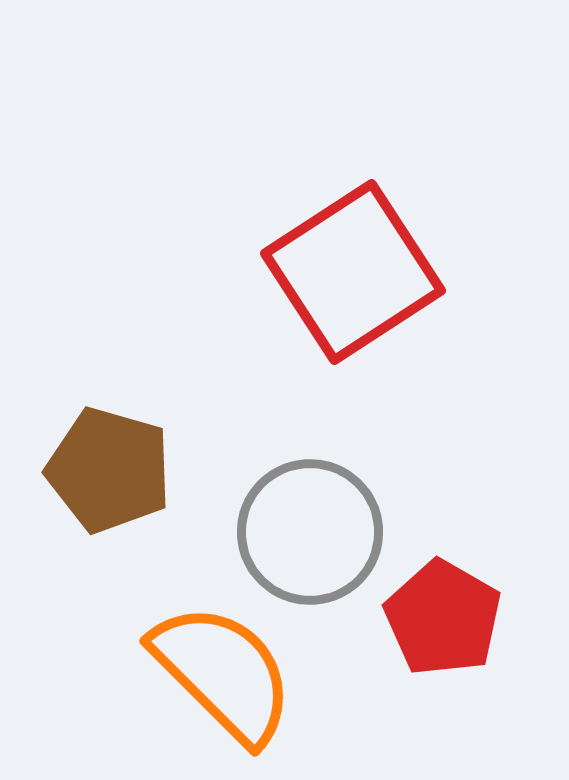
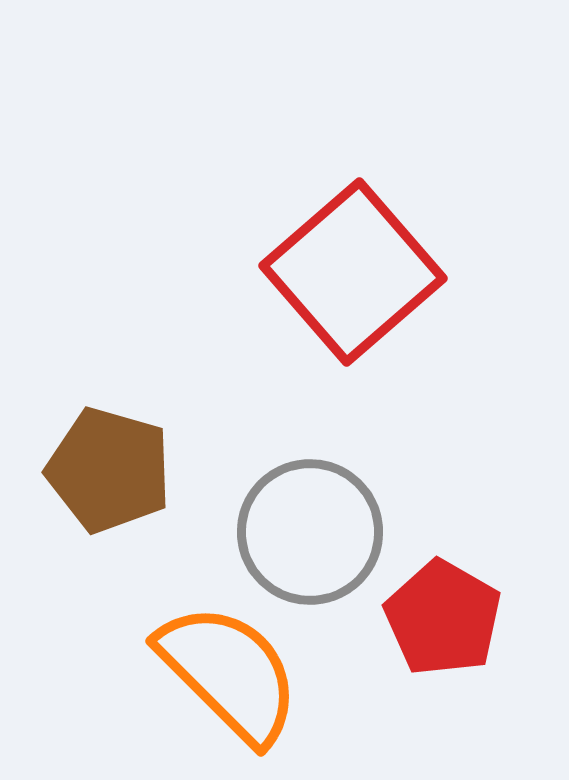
red square: rotated 8 degrees counterclockwise
orange semicircle: moved 6 px right
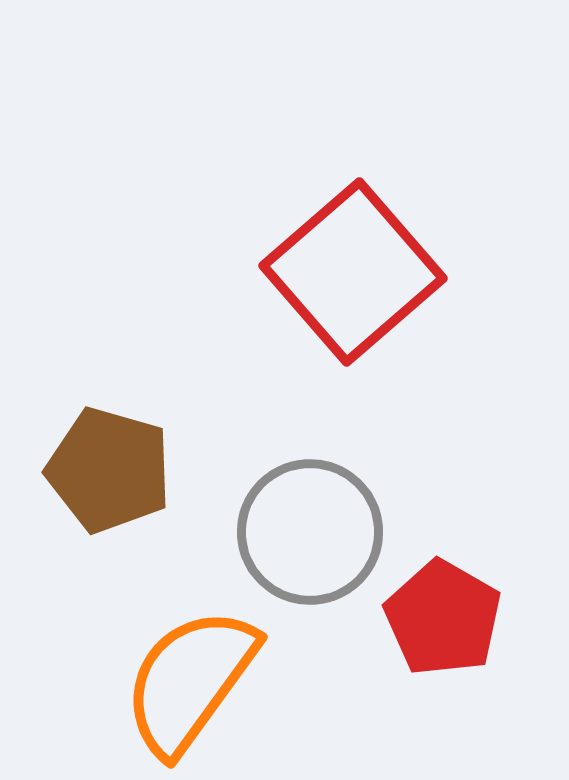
orange semicircle: moved 39 px left, 8 px down; rotated 99 degrees counterclockwise
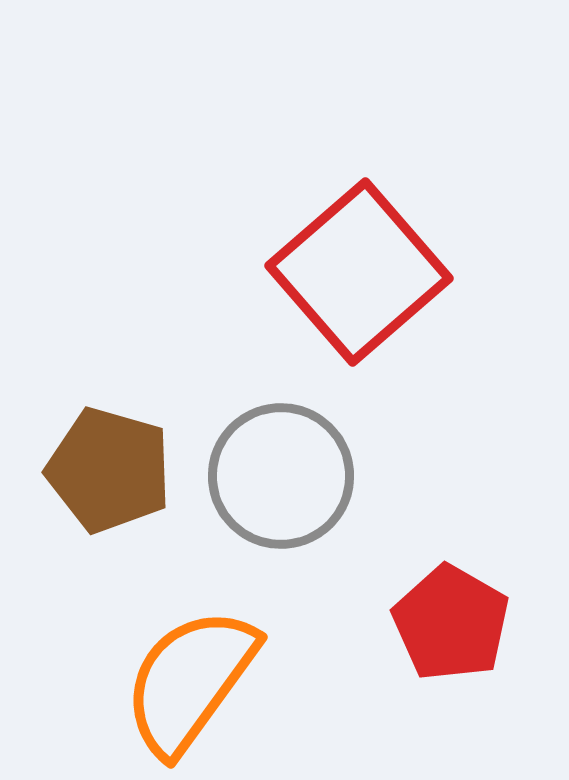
red square: moved 6 px right
gray circle: moved 29 px left, 56 px up
red pentagon: moved 8 px right, 5 px down
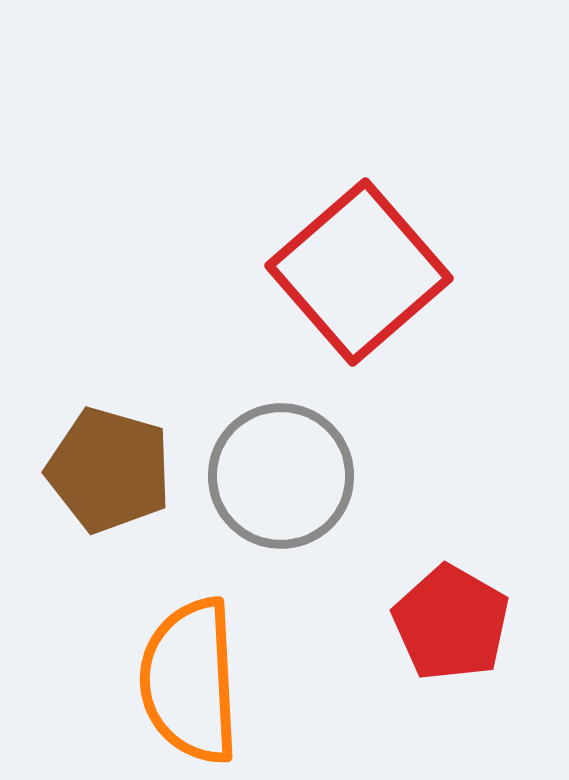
orange semicircle: rotated 39 degrees counterclockwise
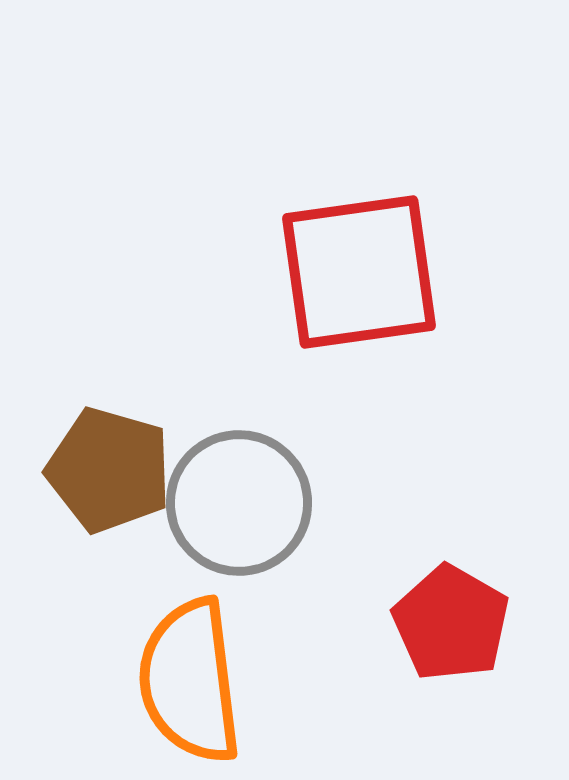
red square: rotated 33 degrees clockwise
gray circle: moved 42 px left, 27 px down
orange semicircle: rotated 4 degrees counterclockwise
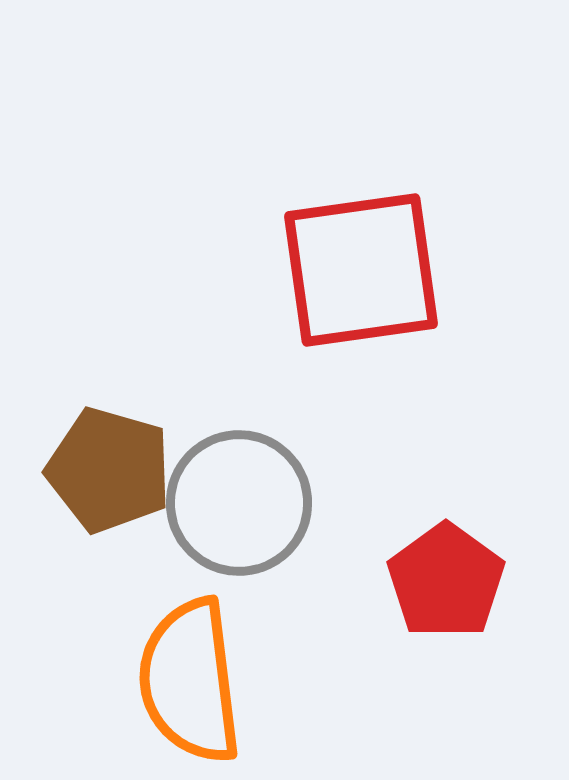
red square: moved 2 px right, 2 px up
red pentagon: moved 5 px left, 42 px up; rotated 6 degrees clockwise
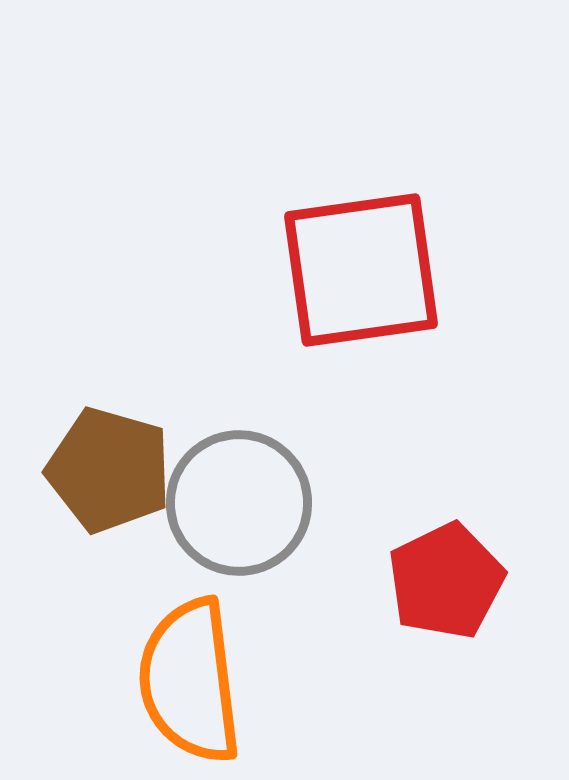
red pentagon: rotated 10 degrees clockwise
